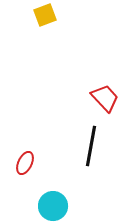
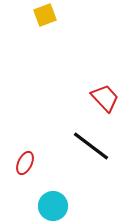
black line: rotated 63 degrees counterclockwise
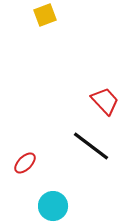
red trapezoid: moved 3 px down
red ellipse: rotated 20 degrees clockwise
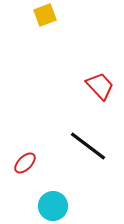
red trapezoid: moved 5 px left, 15 px up
black line: moved 3 px left
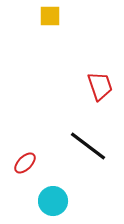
yellow square: moved 5 px right, 1 px down; rotated 20 degrees clockwise
red trapezoid: rotated 24 degrees clockwise
cyan circle: moved 5 px up
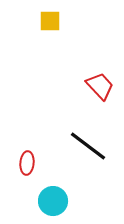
yellow square: moved 5 px down
red trapezoid: rotated 24 degrees counterclockwise
red ellipse: moved 2 px right; rotated 40 degrees counterclockwise
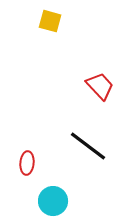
yellow square: rotated 15 degrees clockwise
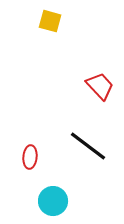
red ellipse: moved 3 px right, 6 px up
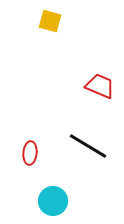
red trapezoid: rotated 24 degrees counterclockwise
black line: rotated 6 degrees counterclockwise
red ellipse: moved 4 px up
